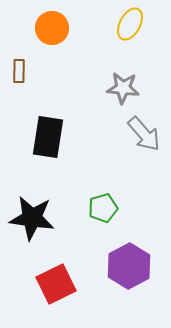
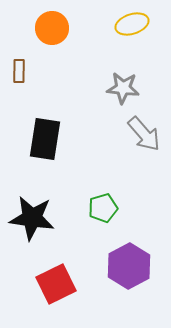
yellow ellipse: moved 2 px right; rotated 44 degrees clockwise
black rectangle: moved 3 px left, 2 px down
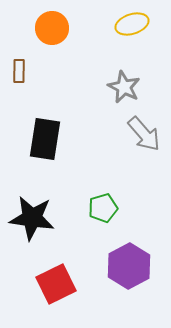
gray star: moved 1 px right, 1 px up; rotated 20 degrees clockwise
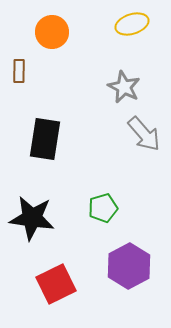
orange circle: moved 4 px down
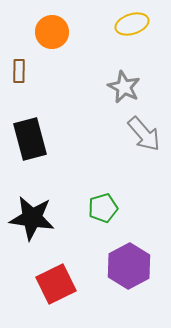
black rectangle: moved 15 px left; rotated 24 degrees counterclockwise
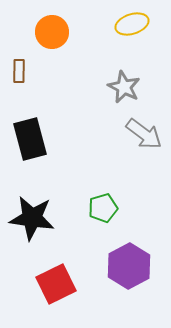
gray arrow: rotated 12 degrees counterclockwise
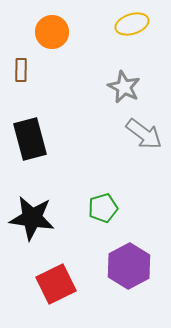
brown rectangle: moved 2 px right, 1 px up
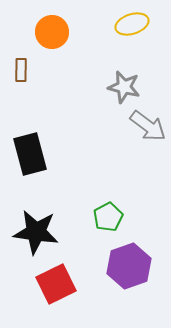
gray star: rotated 12 degrees counterclockwise
gray arrow: moved 4 px right, 8 px up
black rectangle: moved 15 px down
green pentagon: moved 5 px right, 9 px down; rotated 12 degrees counterclockwise
black star: moved 4 px right, 14 px down
purple hexagon: rotated 9 degrees clockwise
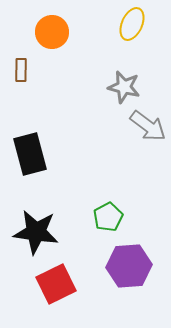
yellow ellipse: rotated 48 degrees counterclockwise
purple hexagon: rotated 15 degrees clockwise
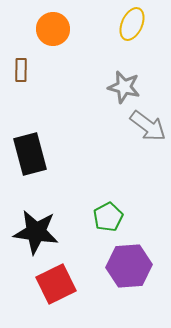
orange circle: moved 1 px right, 3 px up
